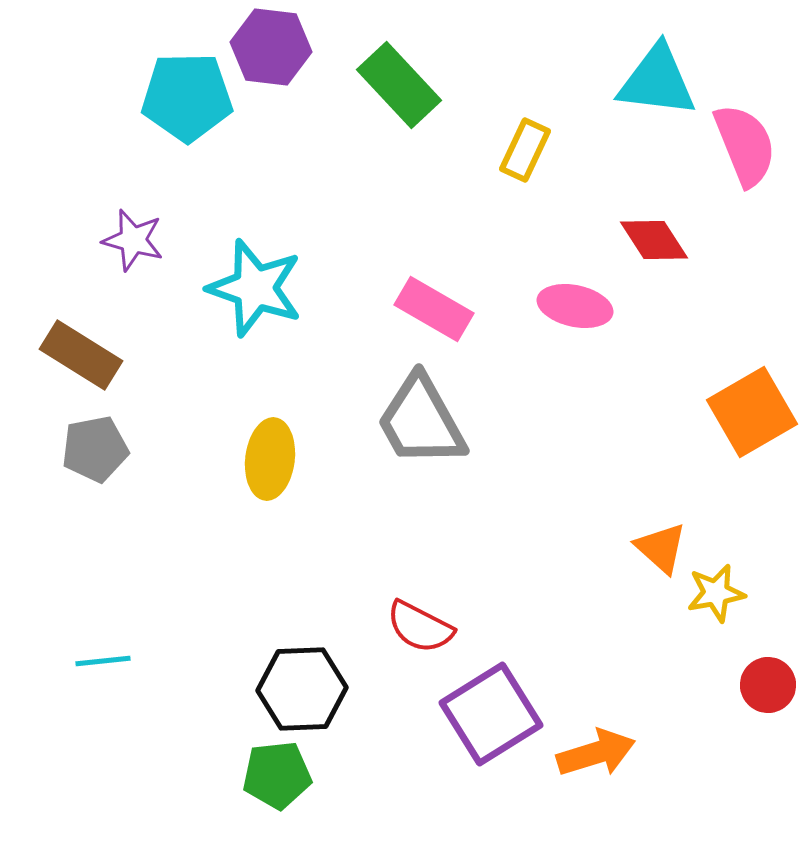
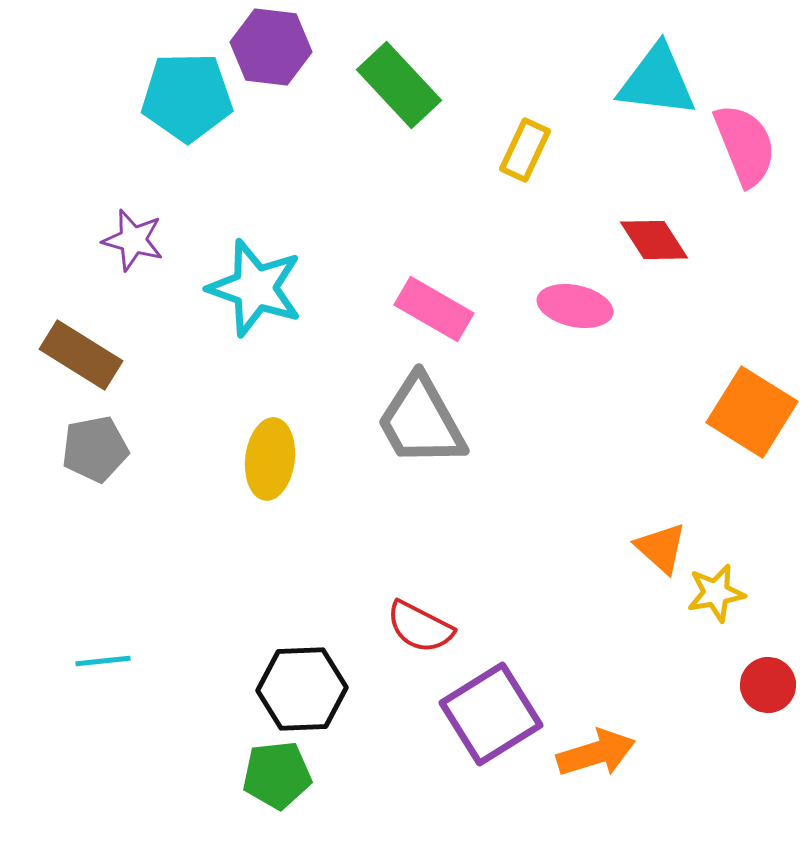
orange square: rotated 28 degrees counterclockwise
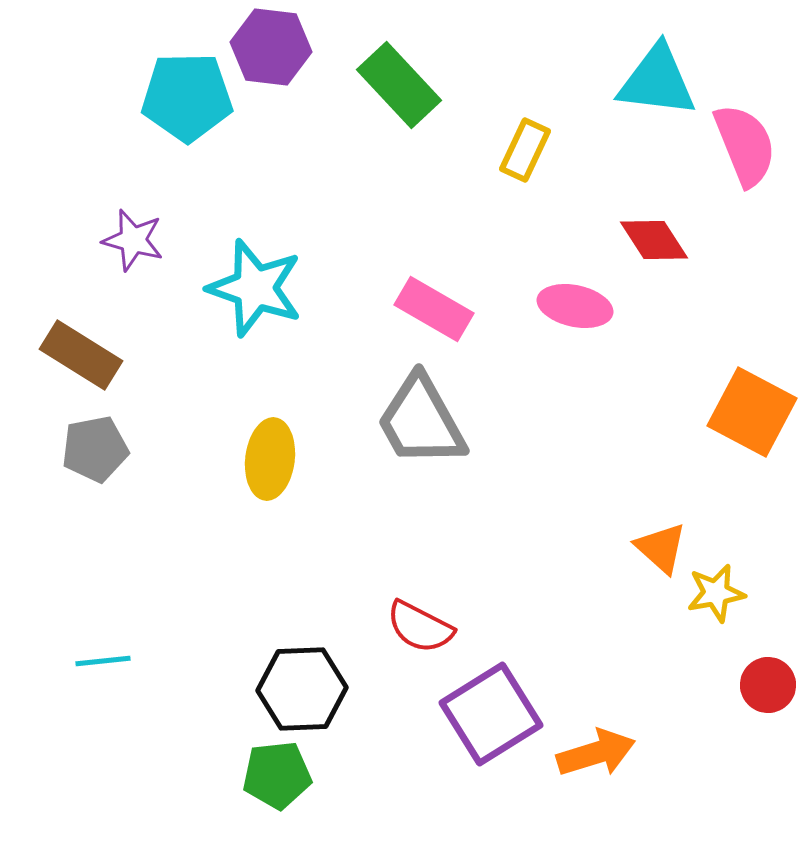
orange square: rotated 4 degrees counterclockwise
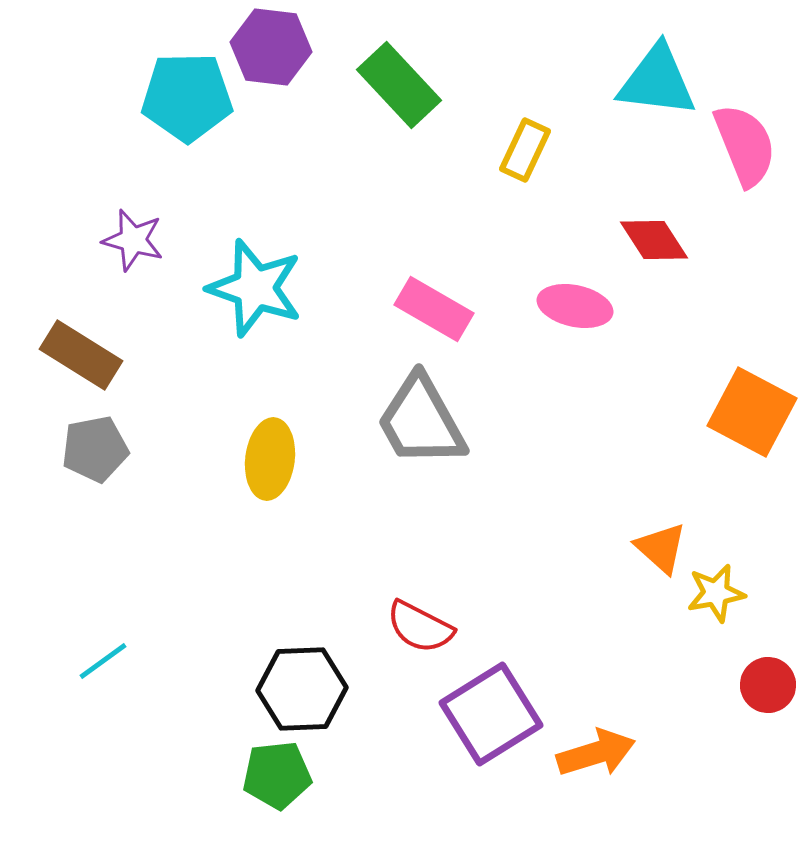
cyan line: rotated 30 degrees counterclockwise
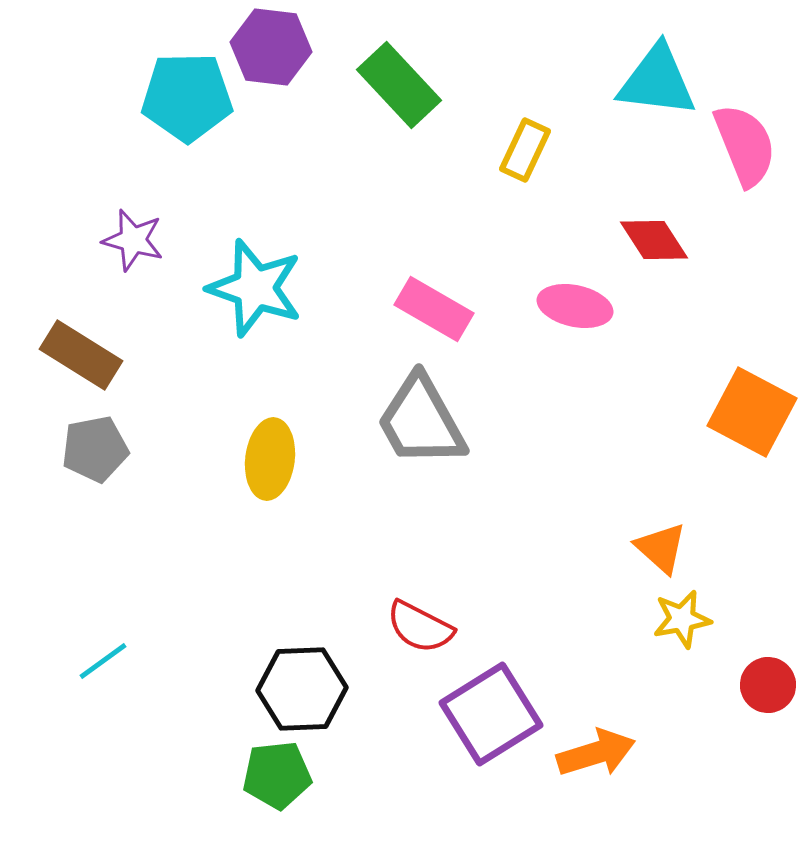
yellow star: moved 34 px left, 26 px down
